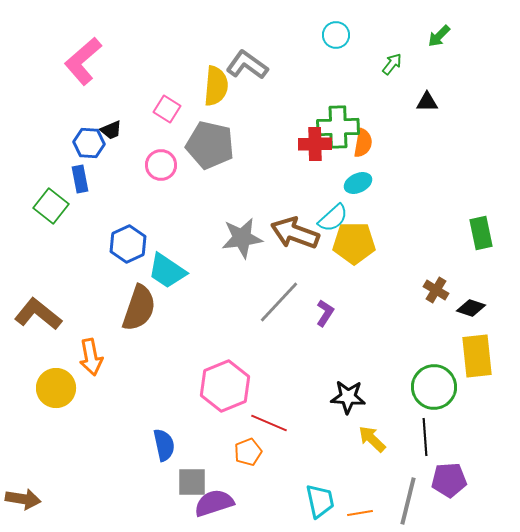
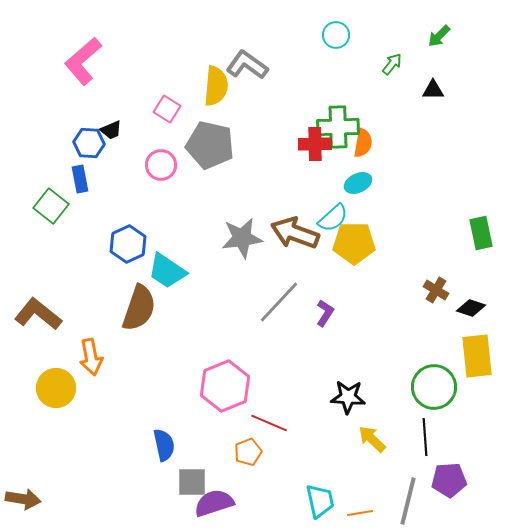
black triangle at (427, 102): moved 6 px right, 12 px up
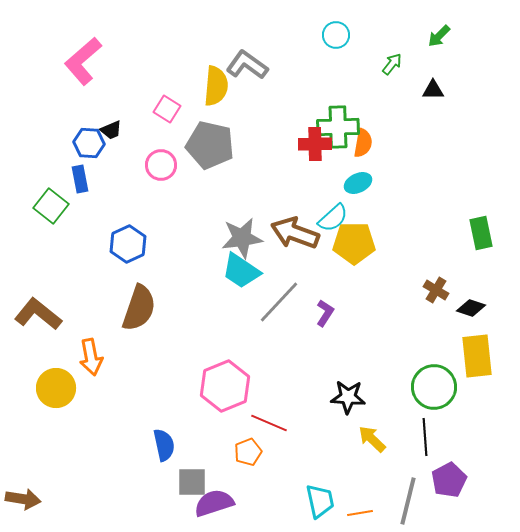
cyan trapezoid at (167, 271): moved 74 px right
purple pentagon at (449, 480): rotated 24 degrees counterclockwise
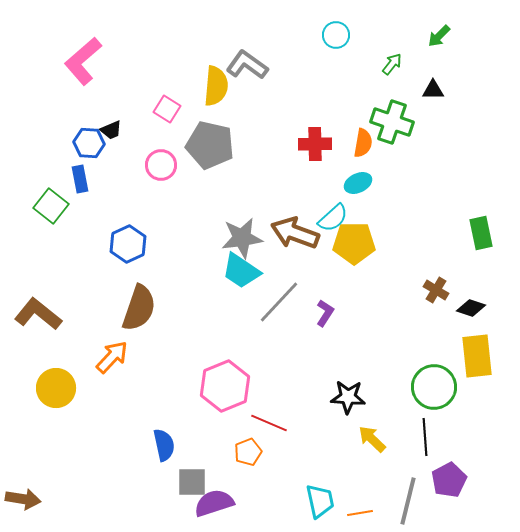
green cross at (338, 127): moved 54 px right, 5 px up; rotated 21 degrees clockwise
orange arrow at (91, 357): moved 21 px right; rotated 126 degrees counterclockwise
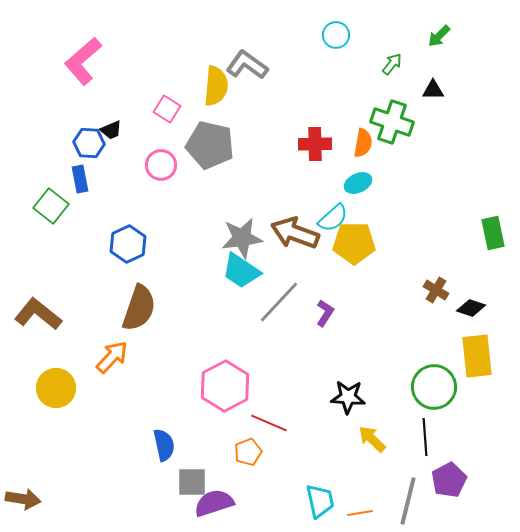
green rectangle at (481, 233): moved 12 px right
pink hexagon at (225, 386): rotated 6 degrees counterclockwise
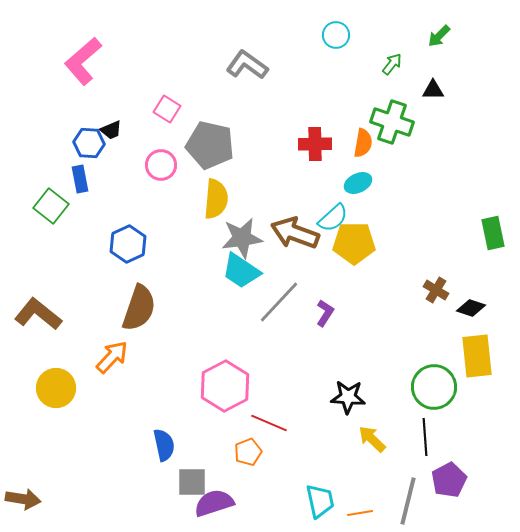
yellow semicircle at (216, 86): moved 113 px down
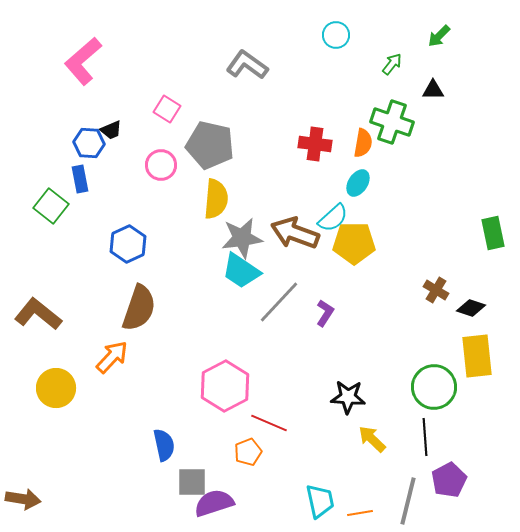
red cross at (315, 144): rotated 8 degrees clockwise
cyan ellipse at (358, 183): rotated 32 degrees counterclockwise
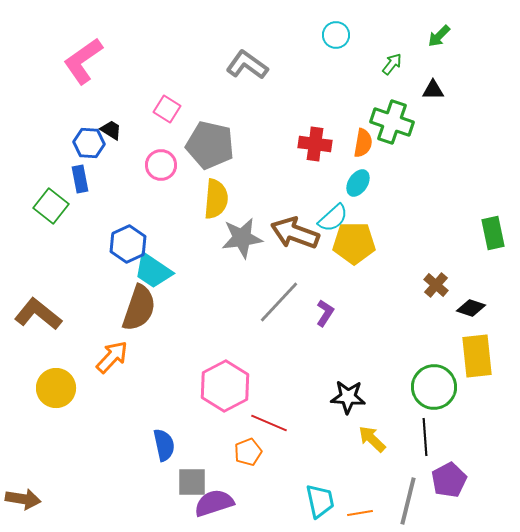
pink L-shape at (83, 61): rotated 6 degrees clockwise
black trapezoid at (111, 130): rotated 125 degrees counterclockwise
cyan trapezoid at (241, 271): moved 88 px left
brown cross at (436, 290): moved 5 px up; rotated 10 degrees clockwise
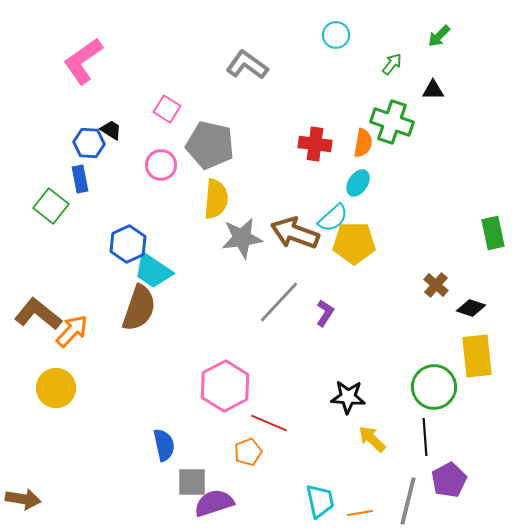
orange arrow at (112, 357): moved 40 px left, 26 px up
